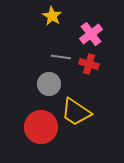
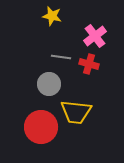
yellow star: rotated 18 degrees counterclockwise
pink cross: moved 4 px right, 2 px down
yellow trapezoid: rotated 28 degrees counterclockwise
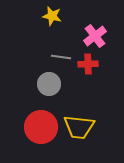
red cross: moved 1 px left; rotated 18 degrees counterclockwise
yellow trapezoid: moved 3 px right, 15 px down
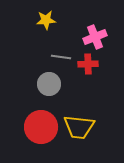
yellow star: moved 6 px left, 4 px down; rotated 18 degrees counterclockwise
pink cross: moved 1 px down; rotated 15 degrees clockwise
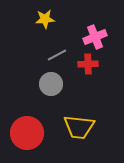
yellow star: moved 1 px left, 1 px up
gray line: moved 4 px left, 2 px up; rotated 36 degrees counterclockwise
gray circle: moved 2 px right
red circle: moved 14 px left, 6 px down
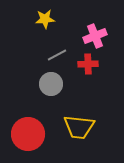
pink cross: moved 1 px up
red circle: moved 1 px right, 1 px down
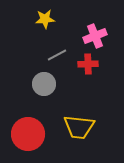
gray circle: moved 7 px left
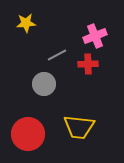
yellow star: moved 19 px left, 4 px down
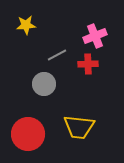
yellow star: moved 2 px down
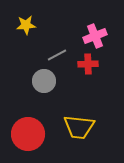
gray circle: moved 3 px up
